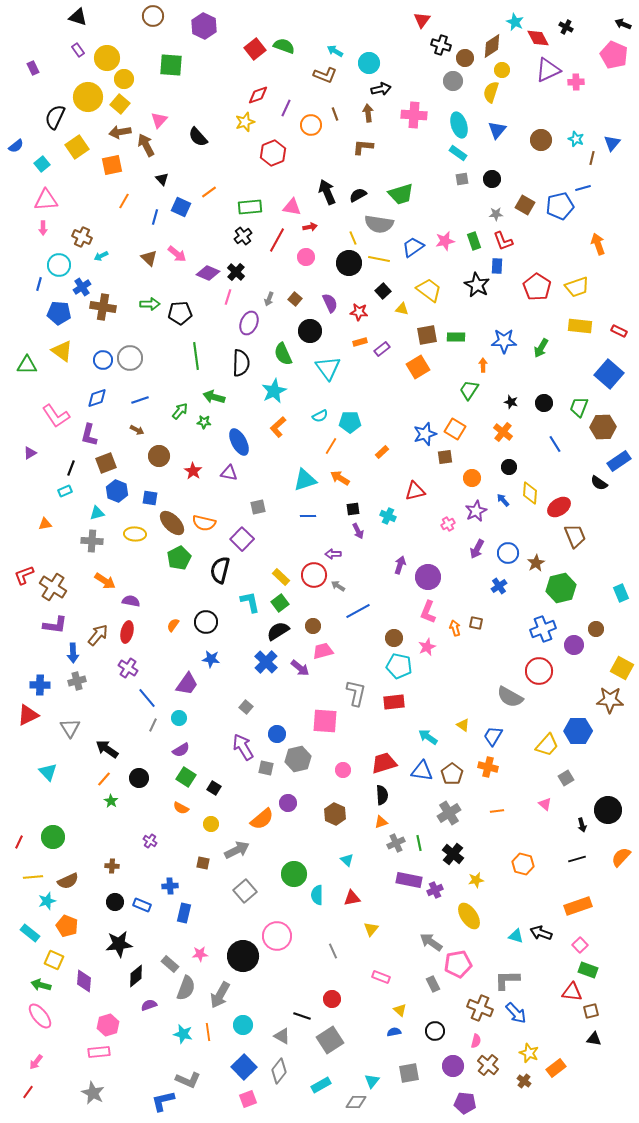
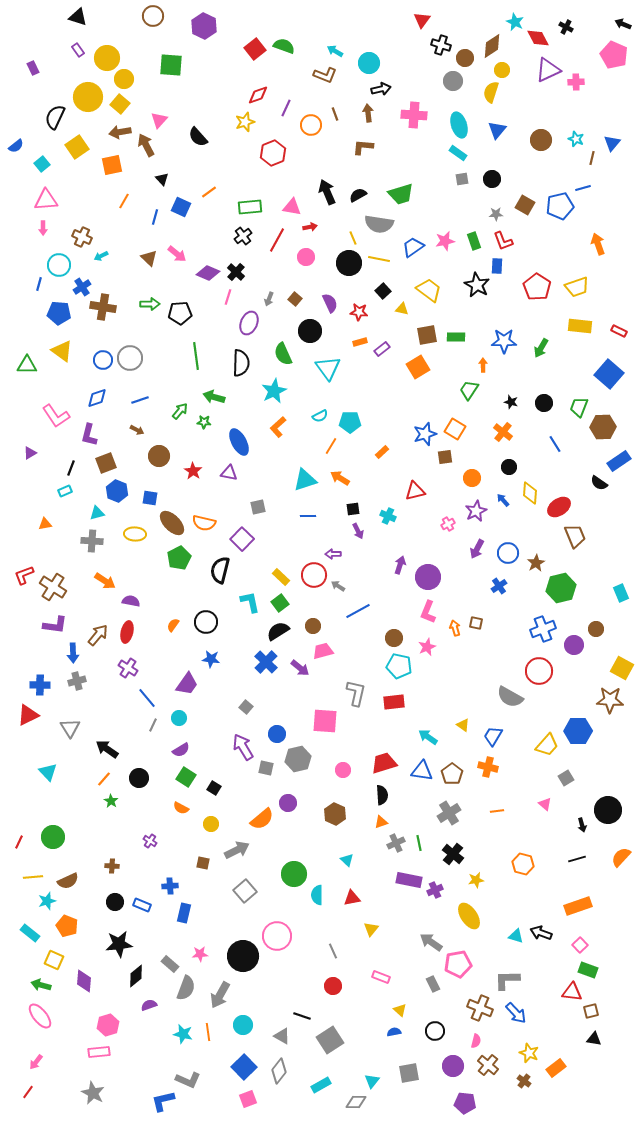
red circle at (332, 999): moved 1 px right, 13 px up
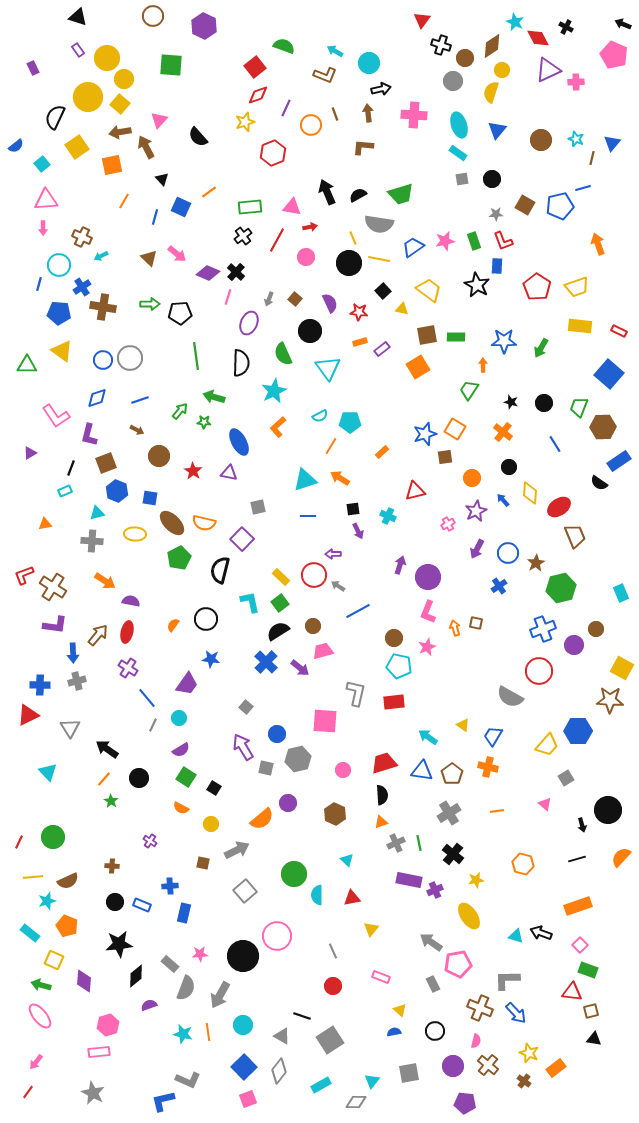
red square at (255, 49): moved 18 px down
brown arrow at (146, 145): moved 2 px down
black circle at (206, 622): moved 3 px up
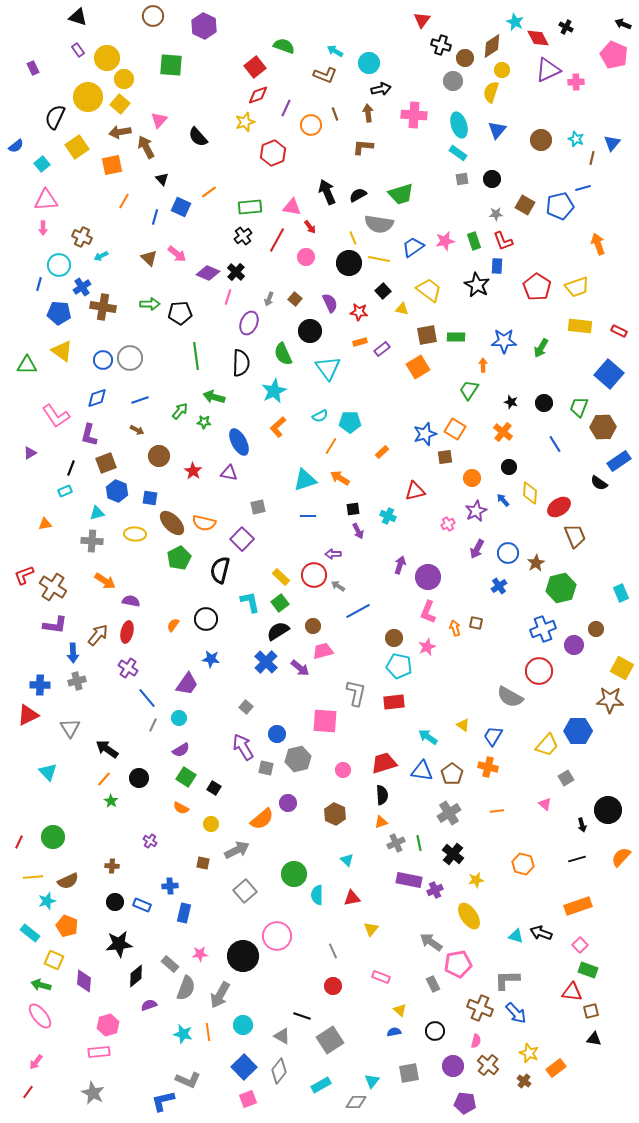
red arrow at (310, 227): rotated 64 degrees clockwise
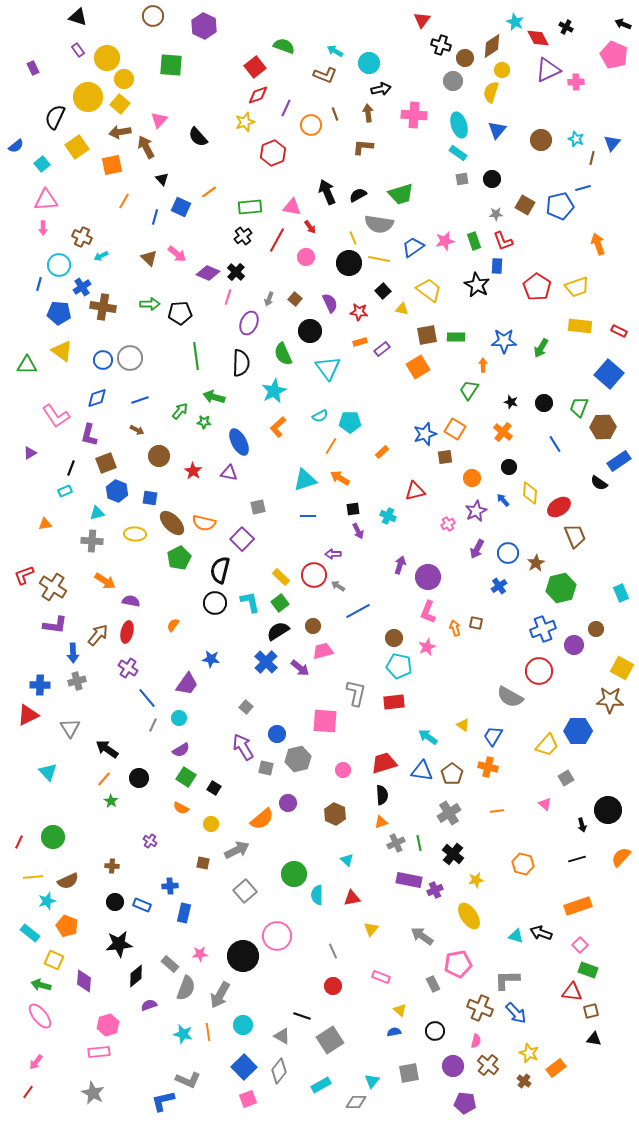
black circle at (206, 619): moved 9 px right, 16 px up
gray arrow at (431, 942): moved 9 px left, 6 px up
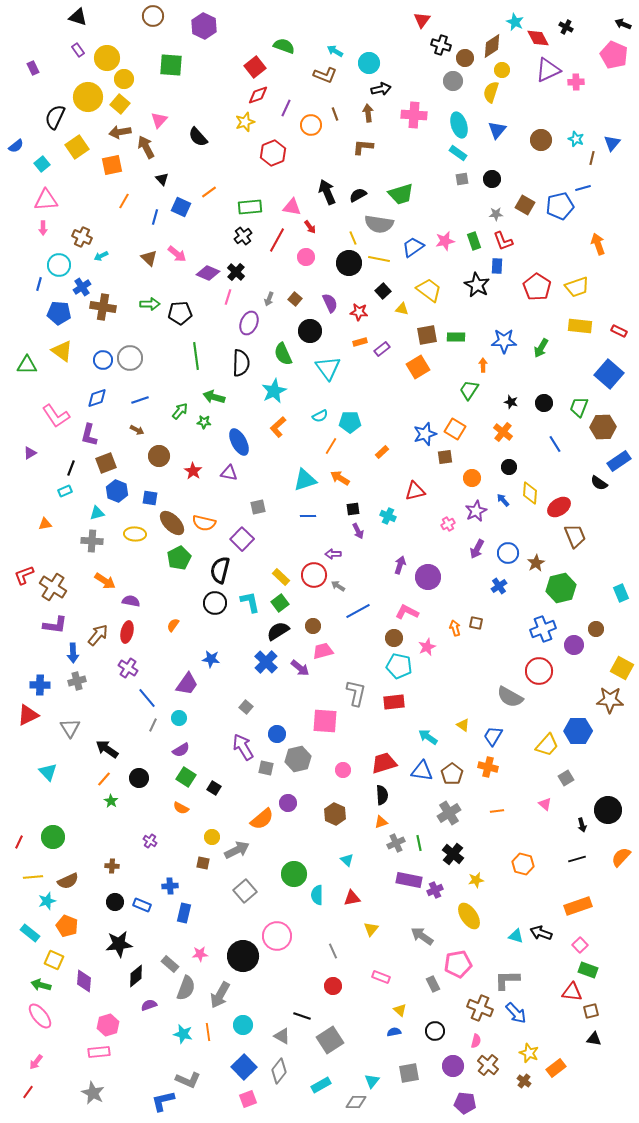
pink L-shape at (428, 612): moved 21 px left; rotated 95 degrees clockwise
yellow circle at (211, 824): moved 1 px right, 13 px down
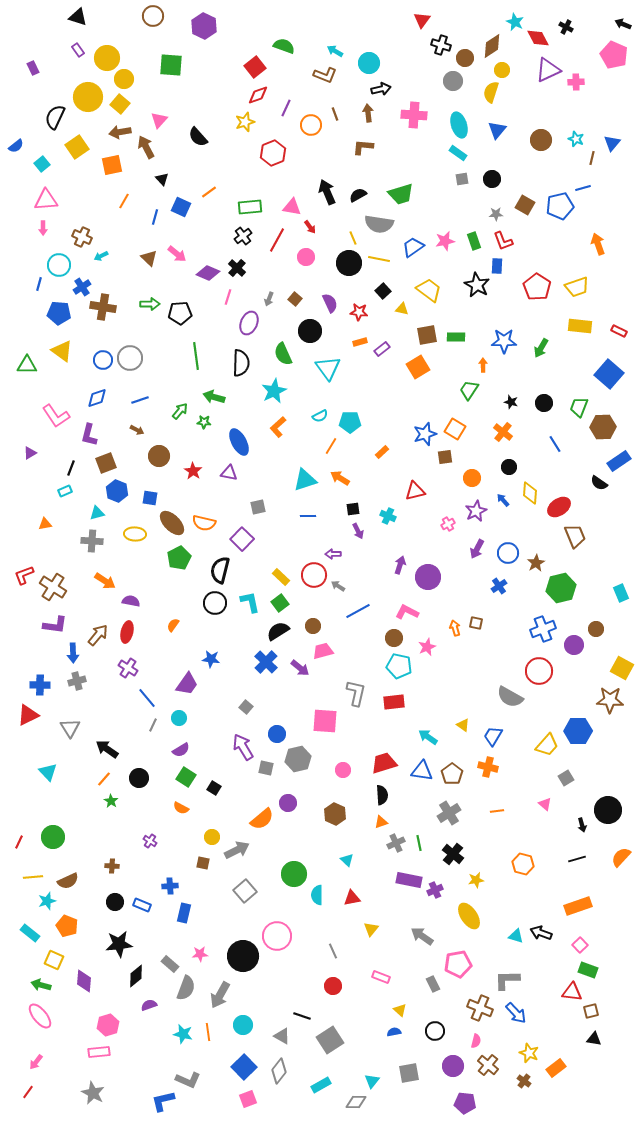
black cross at (236, 272): moved 1 px right, 4 px up
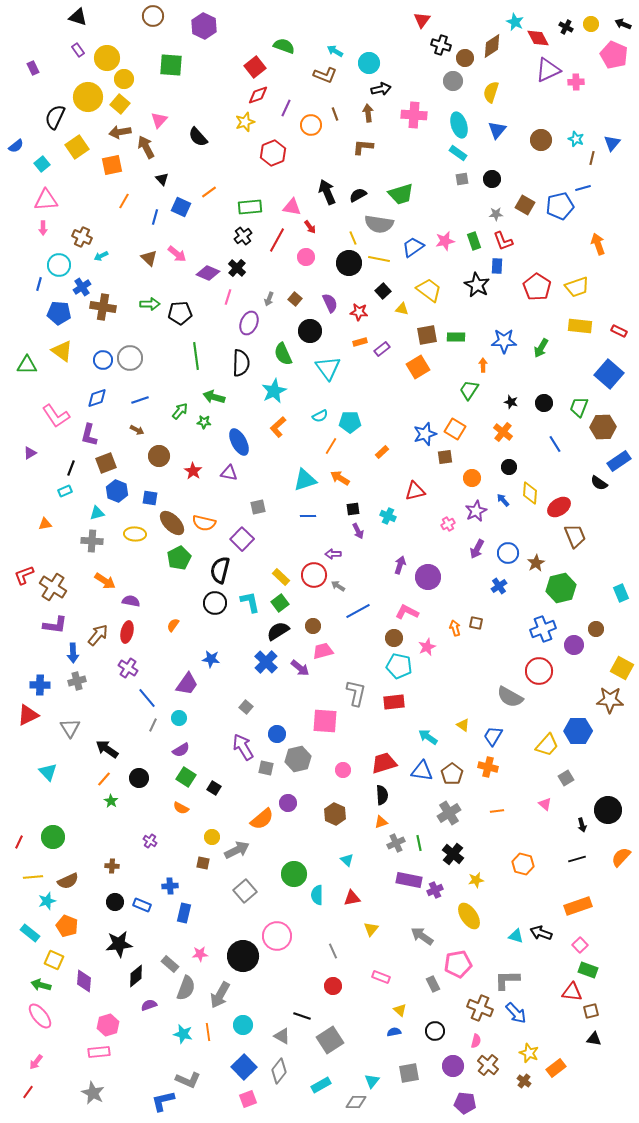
yellow circle at (502, 70): moved 89 px right, 46 px up
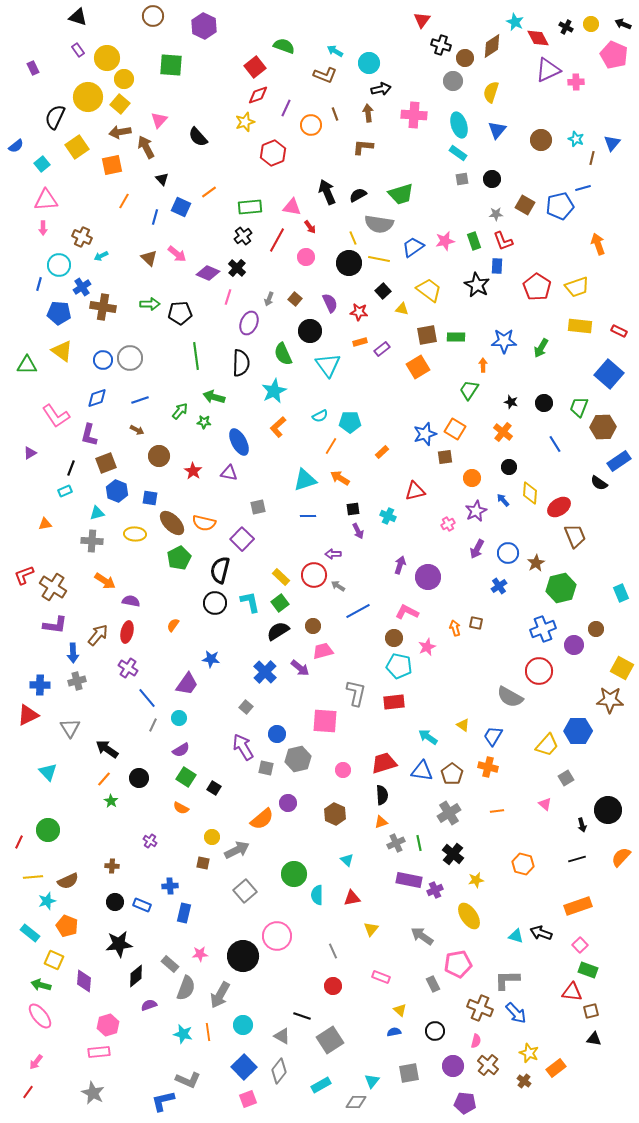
cyan triangle at (328, 368): moved 3 px up
blue cross at (266, 662): moved 1 px left, 10 px down
green circle at (53, 837): moved 5 px left, 7 px up
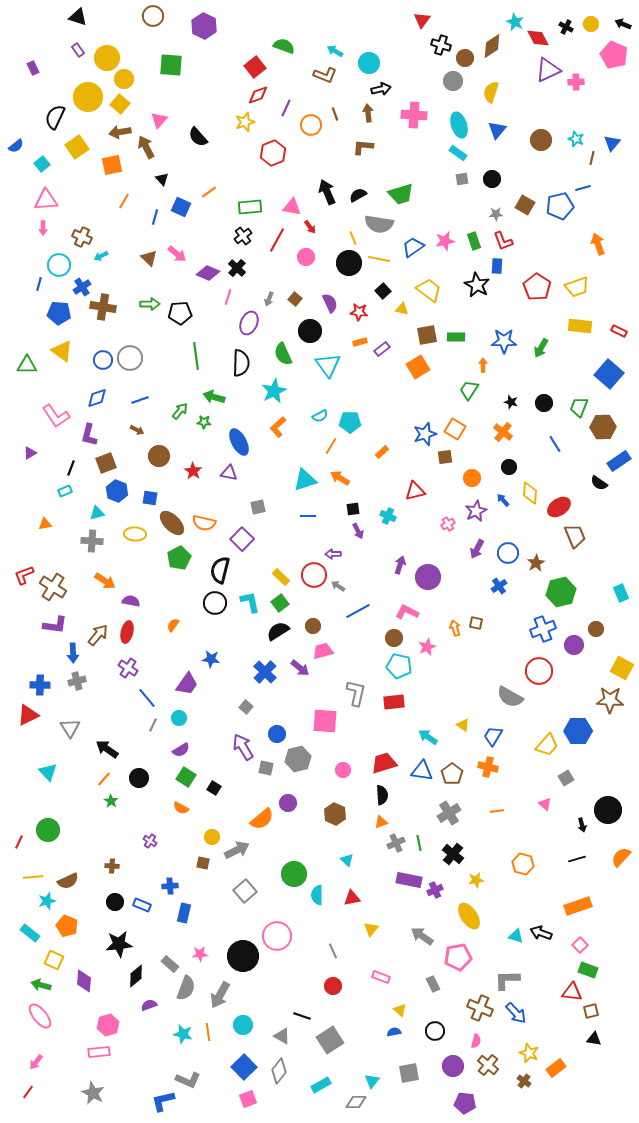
green hexagon at (561, 588): moved 4 px down
pink pentagon at (458, 964): moved 7 px up
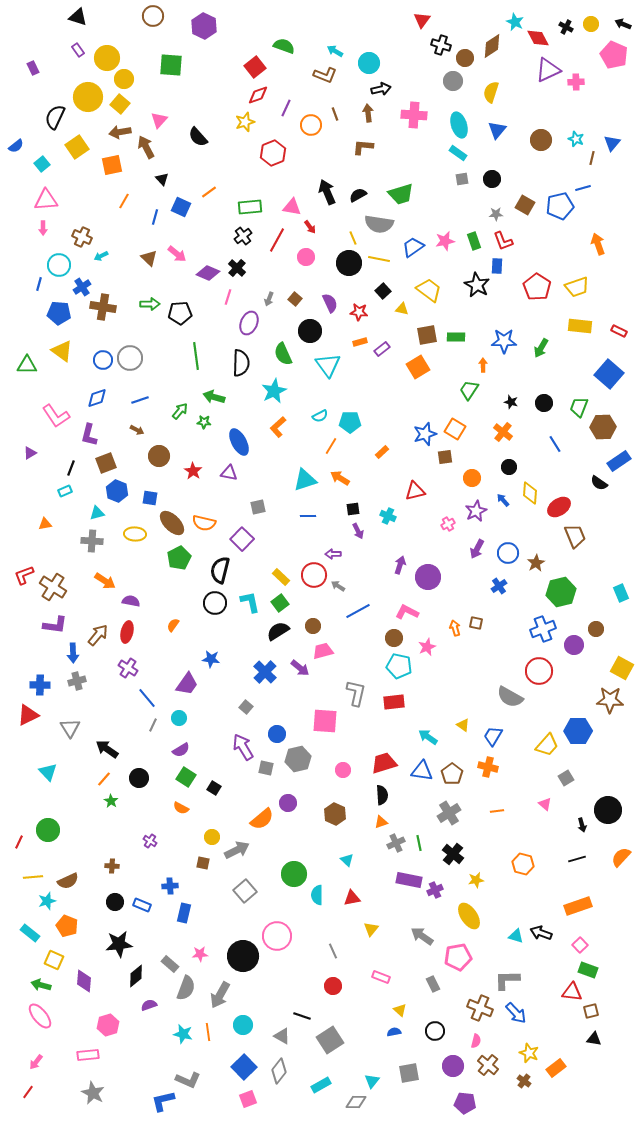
pink rectangle at (99, 1052): moved 11 px left, 3 px down
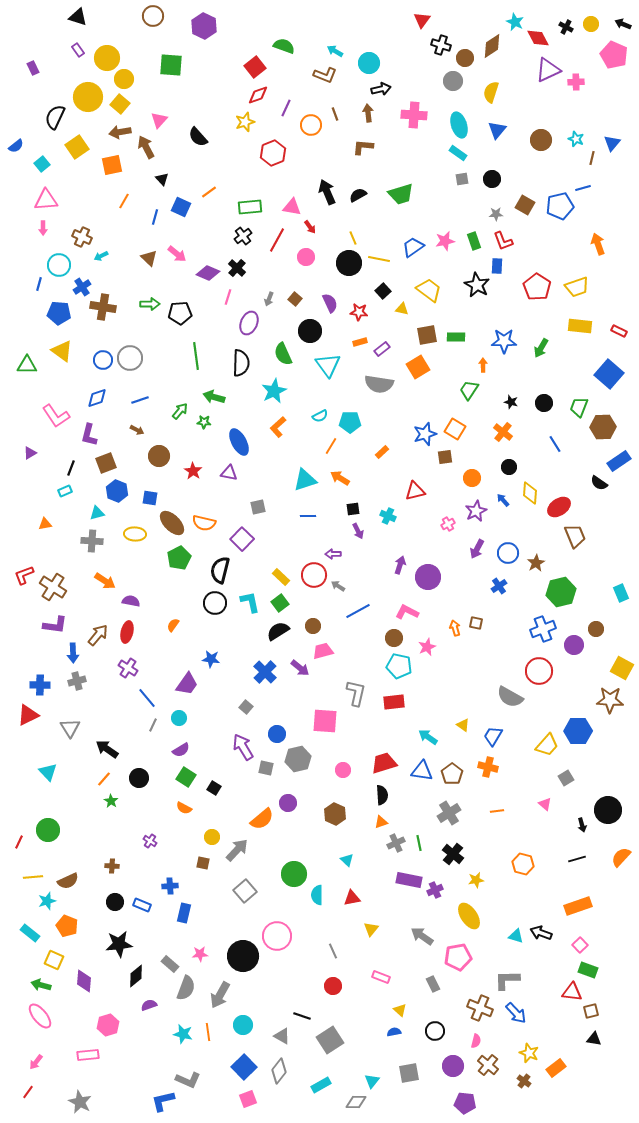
gray semicircle at (379, 224): moved 160 px down
orange semicircle at (181, 808): moved 3 px right
gray arrow at (237, 850): rotated 20 degrees counterclockwise
gray star at (93, 1093): moved 13 px left, 9 px down
